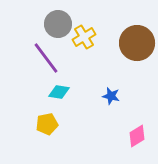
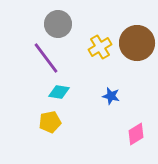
yellow cross: moved 16 px right, 10 px down
yellow pentagon: moved 3 px right, 2 px up
pink diamond: moved 1 px left, 2 px up
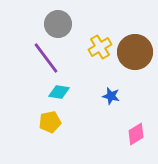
brown circle: moved 2 px left, 9 px down
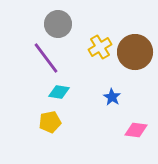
blue star: moved 1 px right, 1 px down; rotated 18 degrees clockwise
pink diamond: moved 4 px up; rotated 40 degrees clockwise
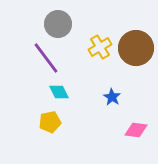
brown circle: moved 1 px right, 4 px up
cyan diamond: rotated 55 degrees clockwise
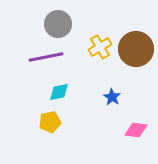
brown circle: moved 1 px down
purple line: moved 1 px up; rotated 64 degrees counterclockwise
cyan diamond: rotated 75 degrees counterclockwise
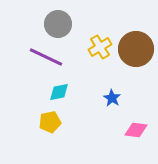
purple line: rotated 36 degrees clockwise
blue star: moved 1 px down
